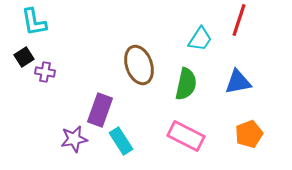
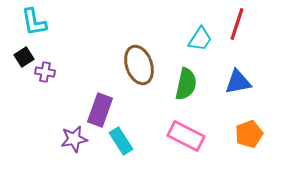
red line: moved 2 px left, 4 px down
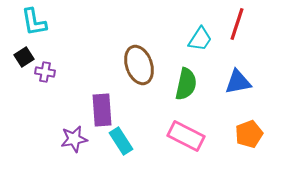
purple rectangle: moved 2 px right; rotated 24 degrees counterclockwise
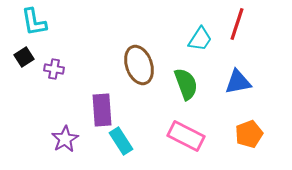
purple cross: moved 9 px right, 3 px up
green semicircle: rotated 32 degrees counterclockwise
purple star: moved 9 px left; rotated 20 degrees counterclockwise
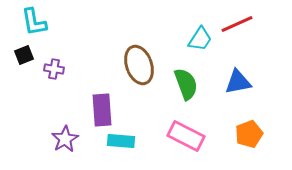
red line: rotated 48 degrees clockwise
black square: moved 2 px up; rotated 12 degrees clockwise
cyan rectangle: rotated 52 degrees counterclockwise
